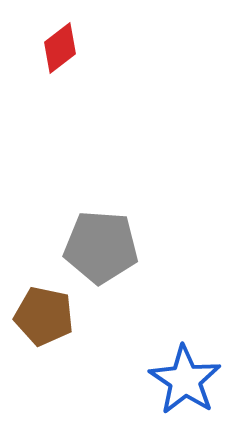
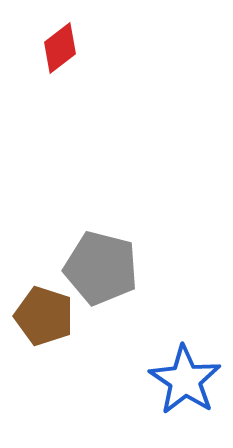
gray pentagon: moved 21 px down; rotated 10 degrees clockwise
brown pentagon: rotated 6 degrees clockwise
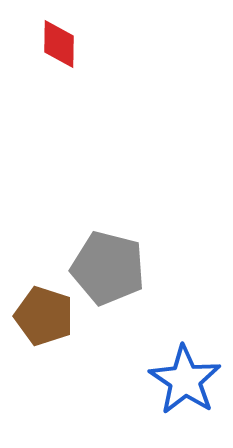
red diamond: moved 1 px left, 4 px up; rotated 51 degrees counterclockwise
gray pentagon: moved 7 px right
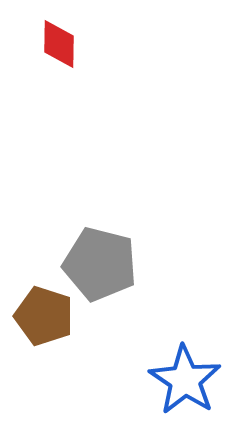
gray pentagon: moved 8 px left, 4 px up
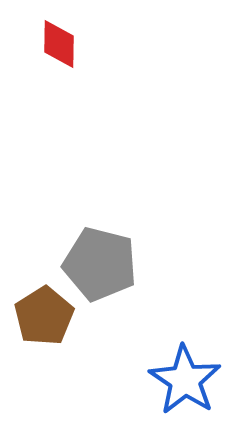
brown pentagon: rotated 22 degrees clockwise
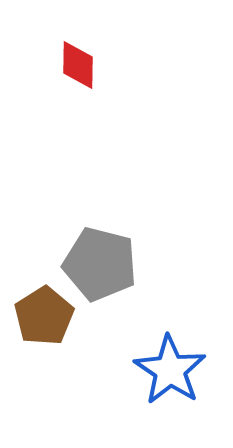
red diamond: moved 19 px right, 21 px down
blue star: moved 15 px left, 10 px up
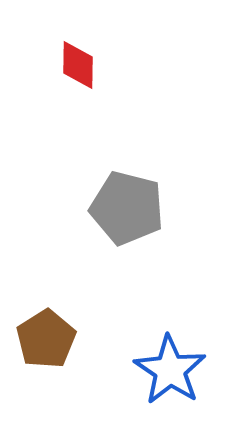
gray pentagon: moved 27 px right, 56 px up
brown pentagon: moved 2 px right, 23 px down
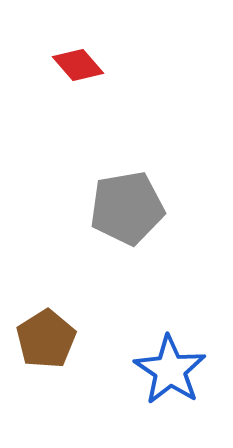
red diamond: rotated 42 degrees counterclockwise
gray pentagon: rotated 24 degrees counterclockwise
